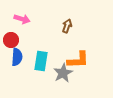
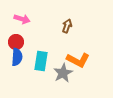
red circle: moved 5 px right, 2 px down
orange L-shape: rotated 30 degrees clockwise
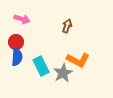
cyan rectangle: moved 5 px down; rotated 36 degrees counterclockwise
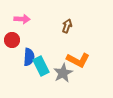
pink arrow: rotated 14 degrees counterclockwise
red circle: moved 4 px left, 2 px up
blue semicircle: moved 12 px right
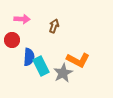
brown arrow: moved 13 px left
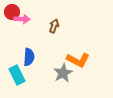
red circle: moved 28 px up
cyan rectangle: moved 24 px left, 9 px down
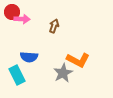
blue semicircle: rotated 90 degrees clockwise
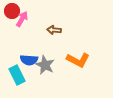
red circle: moved 1 px up
pink arrow: rotated 63 degrees counterclockwise
brown arrow: moved 4 px down; rotated 104 degrees counterclockwise
blue semicircle: moved 3 px down
gray star: moved 18 px left, 8 px up; rotated 18 degrees counterclockwise
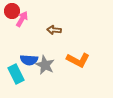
cyan rectangle: moved 1 px left, 1 px up
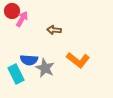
orange L-shape: rotated 10 degrees clockwise
gray star: moved 3 px down
